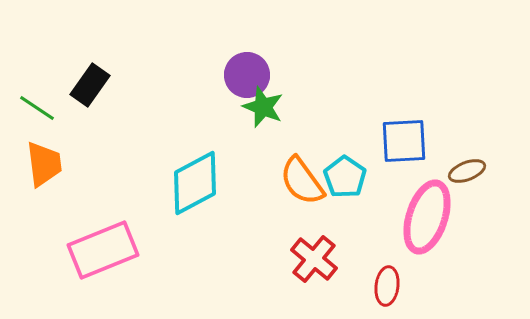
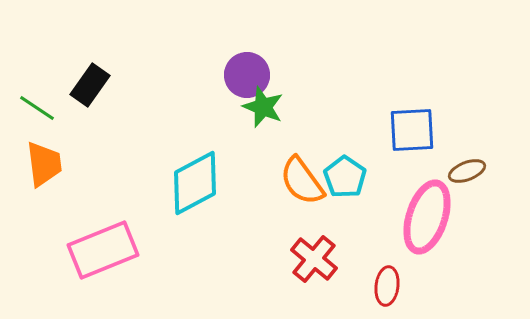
blue square: moved 8 px right, 11 px up
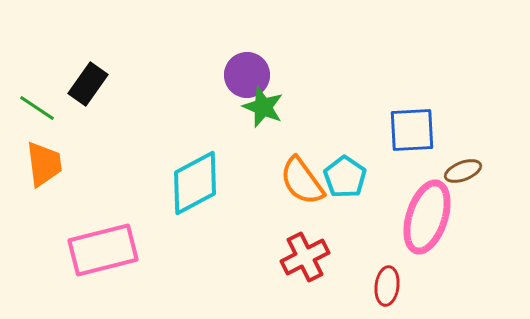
black rectangle: moved 2 px left, 1 px up
brown ellipse: moved 4 px left
pink rectangle: rotated 8 degrees clockwise
red cross: moved 9 px left, 2 px up; rotated 24 degrees clockwise
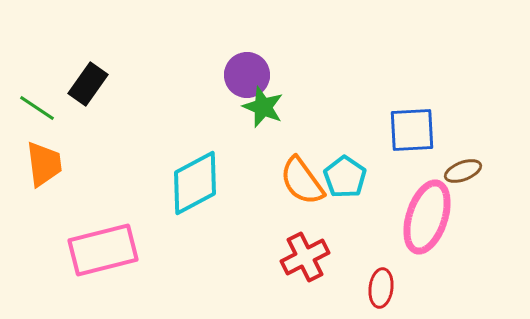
red ellipse: moved 6 px left, 2 px down
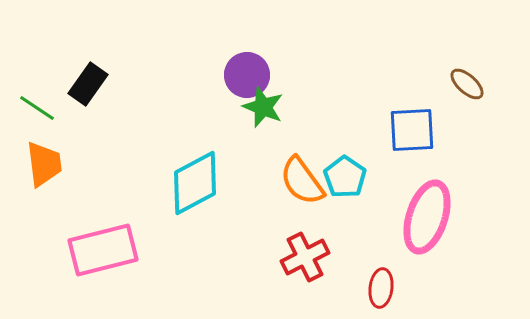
brown ellipse: moved 4 px right, 87 px up; rotated 63 degrees clockwise
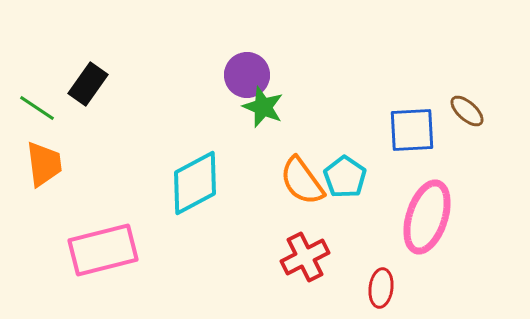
brown ellipse: moved 27 px down
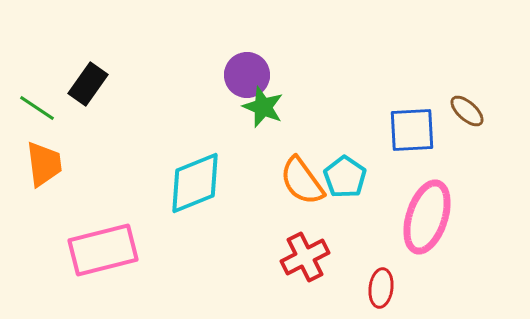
cyan diamond: rotated 6 degrees clockwise
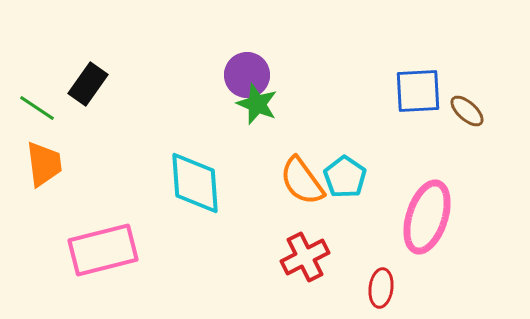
green star: moved 6 px left, 3 px up
blue square: moved 6 px right, 39 px up
cyan diamond: rotated 72 degrees counterclockwise
